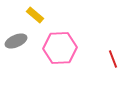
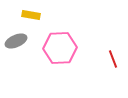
yellow rectangle: moved 4 px left; rotated 30 degrees counterclockwise
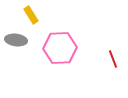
yellow rectangle: rotated 48 degrees clockwise
gray ellipse: moved 1 px up; rotated 30 degrees clockwise
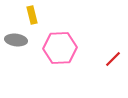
yellow rectangle: moved 1 px right; rotated 18 degrees clockwise
red line: rotated 66 degrees clockwise
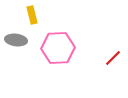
pink hexagon: moved 2 px left
red line: moved 1 px up
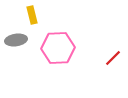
gray ellipse: rotated 15 degrees counterclockwise
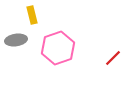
pink hexagon: rotated 16 degrees counterclockwise
